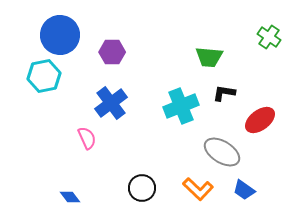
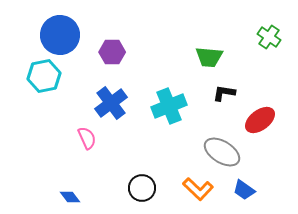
cyan cross: moved 12 px left
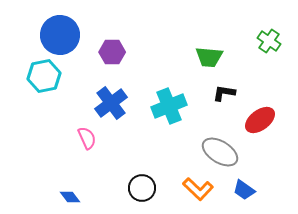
green cross: moved 4 px down
gray ellipse: moved 2 px left
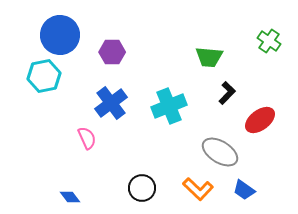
black L-shape: moved 3 px right; rotated 125 degrees clockwise
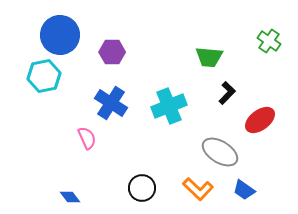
blue cross: rotated 20 degrees counterclockwise
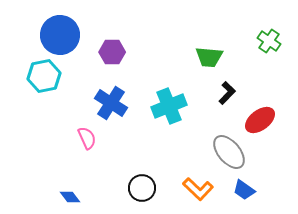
gray ellipse: moved 9 px right; rotated 18 degrees clockwise
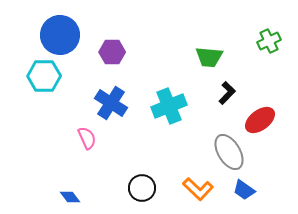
green cross: rotated 30 degrees clockwise
cyan hexagon: rotated 12 degrees clockwise
gray ellipse: rotated 9 degrees clockwise
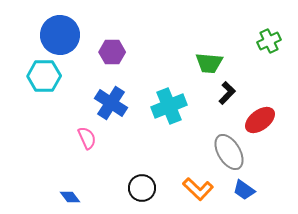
green trapezoid: moved 6 px down
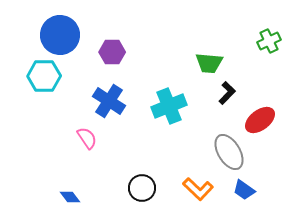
blue cross: moved 2 px left, 2 px up
pink semicircle: rotated 10 degrees counterclockwise
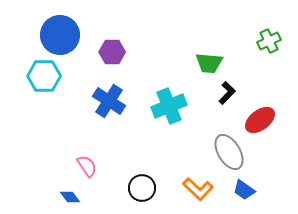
pink semicircle: moved 28 px down
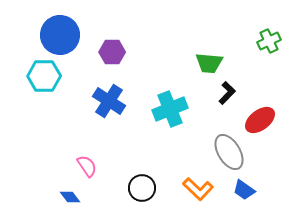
cyan cross: moved 1 px right, 3 px down
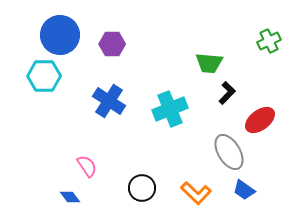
purple hexagon: moved 8 px up
orange L-shape: moved 2 px left, 4 px down
